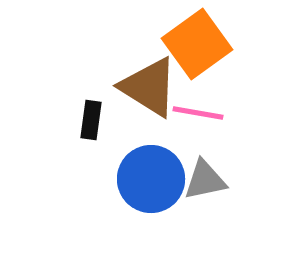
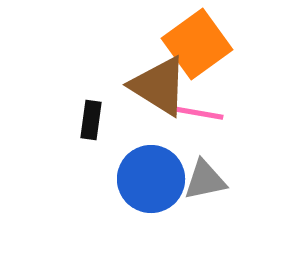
brown triangle: moved 10 px right, 1 px up
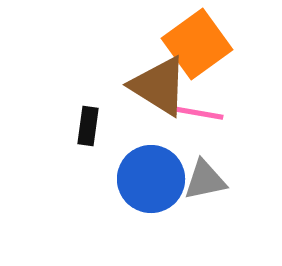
black rectangle: moved 3 px left, 6 px down
